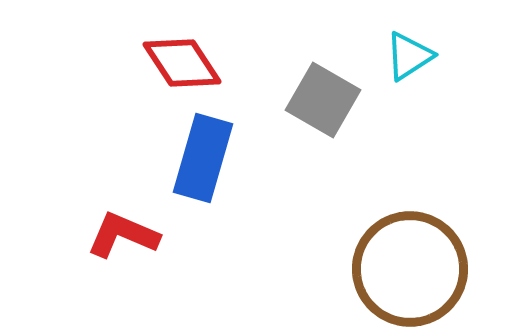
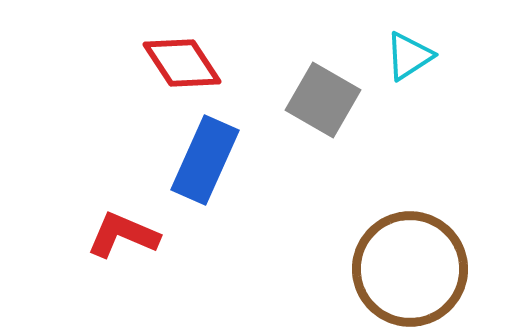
blue rectangle: moved 2 px right, 2 px down; rotated 8 degrees clockwise
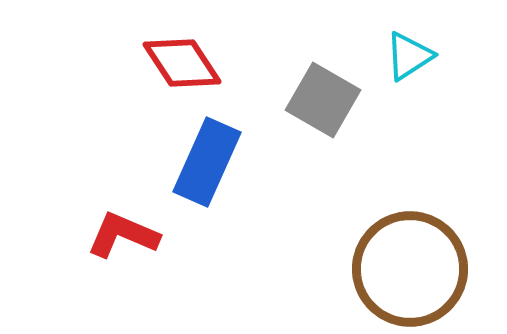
blue rectangle: moved 2 px right, 2 px down
